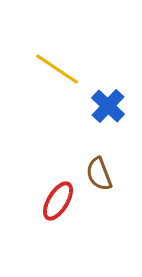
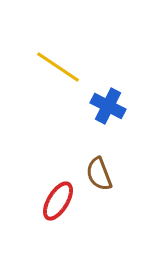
yellow line: moved 1 px right, 2 px up
blue cross: rotated 16 degrees counterclockwise
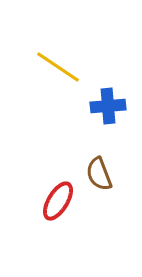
blue cross: rotated 32 degrees counterclockwise
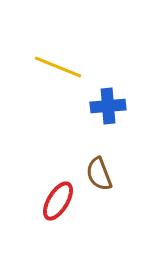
yellow line: rotated 12 degrees counterclockwise
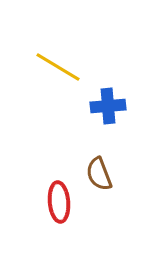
yellow line: rotated 9 degrees clockwise
red ellipse: moved 1 px right, 1 px down; rotated 36 degrees counterclockwise
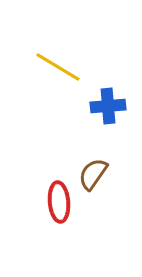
brown semicircle: moved 6 px left; rotated 56 degrees clockwise
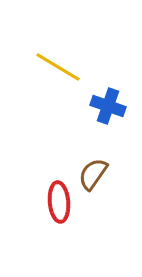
blue cross: rotated 24 degrees clockwise
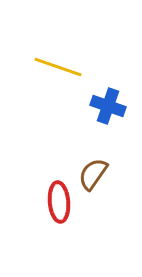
yellow line: rotated 12 degrees counterclockwise
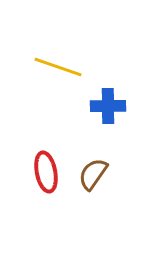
blue cross: rotated 20 degrees counterclockwise
red ellipse: moved 13 px left, 30 px up; rotated 6 degrees counterclockwise
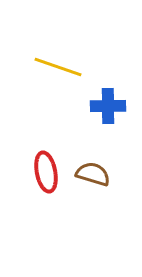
brown semicircle: rotated 72 degrees clockwise
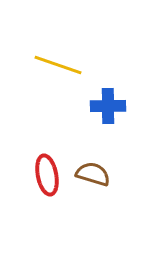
yellow line: moved 2 px up
red ellipse: moved 1 px right, 3 px down
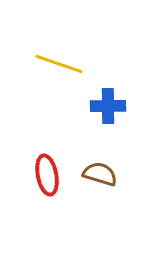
yellow line: moved 1 px right, 1 px up
brown semicircle: moved 7 px right
